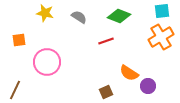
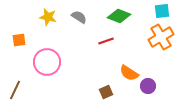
yellow star: moved 3 px right, 4 px down
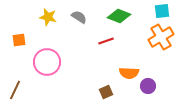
orange semicircle: rotated 30 degrees counterclockwise
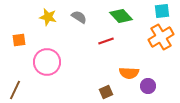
green diamond: moved 2 px right; rotated 25 degrees clockwise
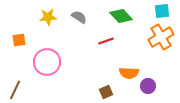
yellow star: rotated 18 degrees counterclockwise
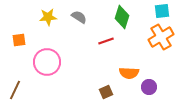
green diamond: moved 1 px right, 1 px down; rotated 60 degrees clockwise
purple circle: moved 1 px right, 1 px down
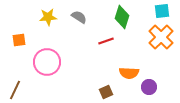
orange cross: rotated 15 degrees counterclockwise
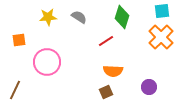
red line: rotated 14 degrees counterclockwise
orange semicircle: moved 16 px left, 2 px up
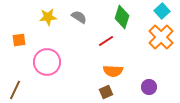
cyan square: rotated 35 degrees counterclockwise
